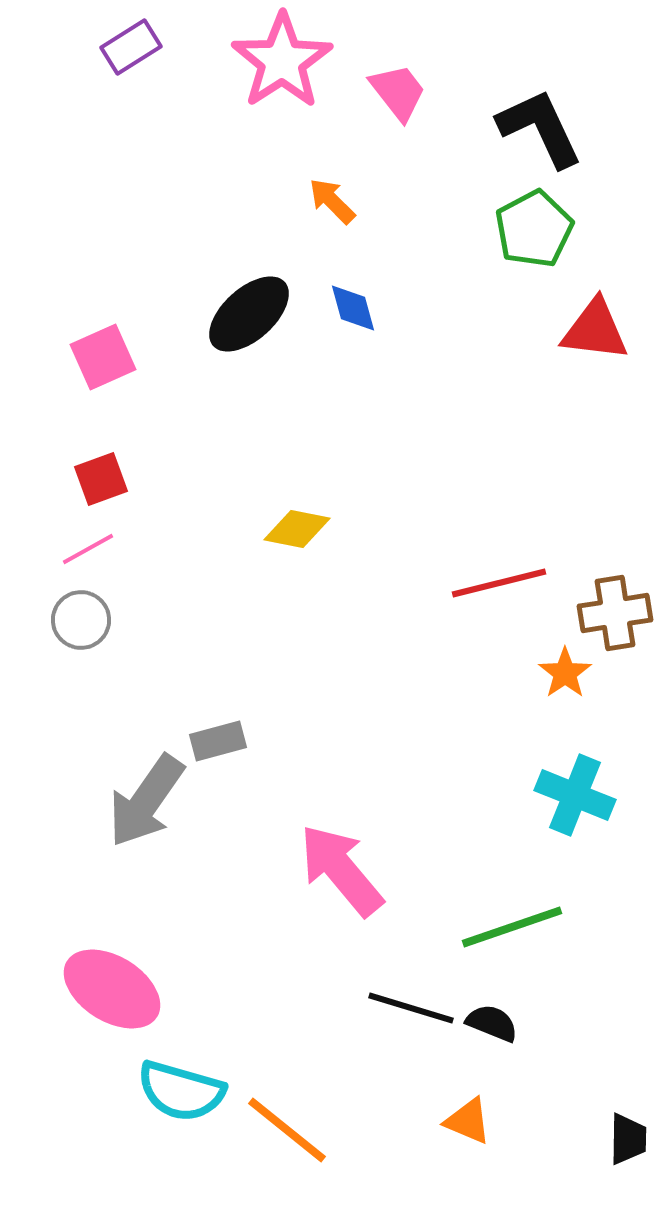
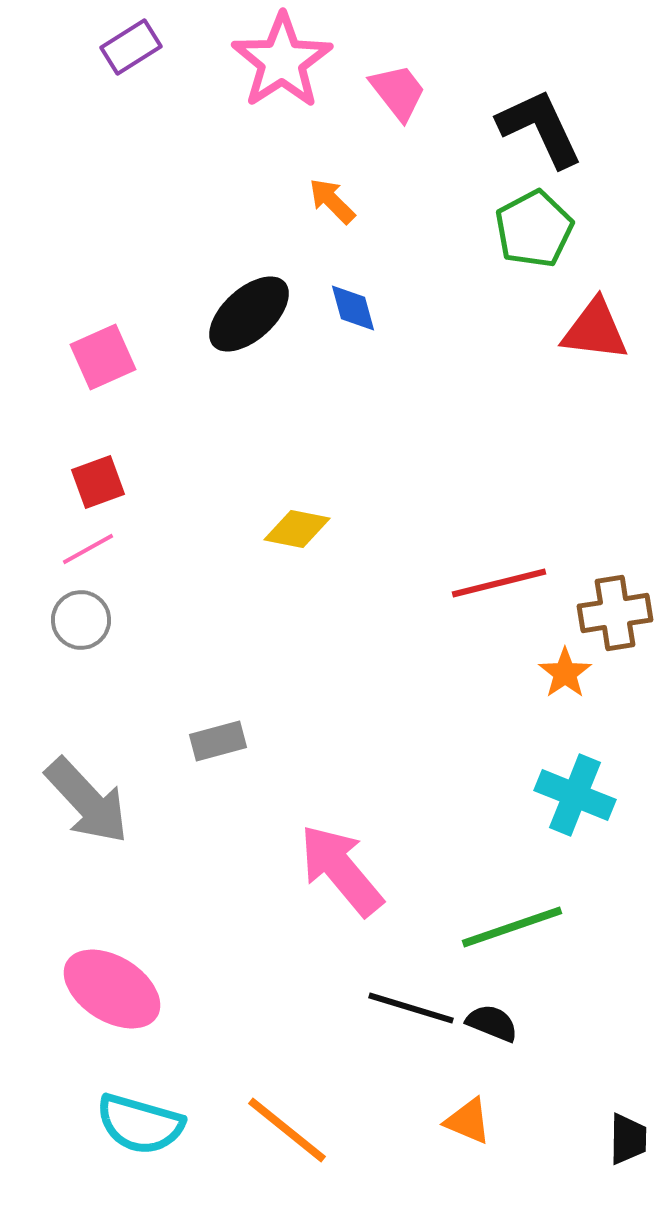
red square: moved 3 px left, 3 px down
gray arrow: moved 59 px left; rotated 78 degrees counterclockwise
cyan semicircle: moved 41 px left, 33 px down
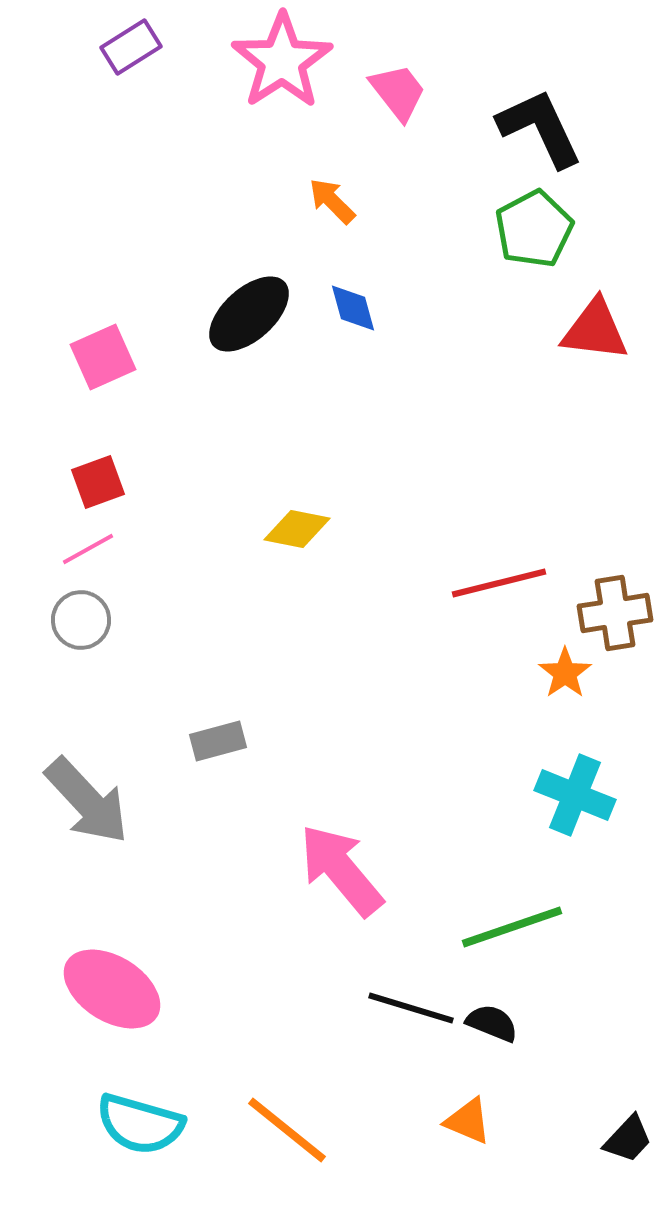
black trapezoid: rotated 42 degrees clockwise
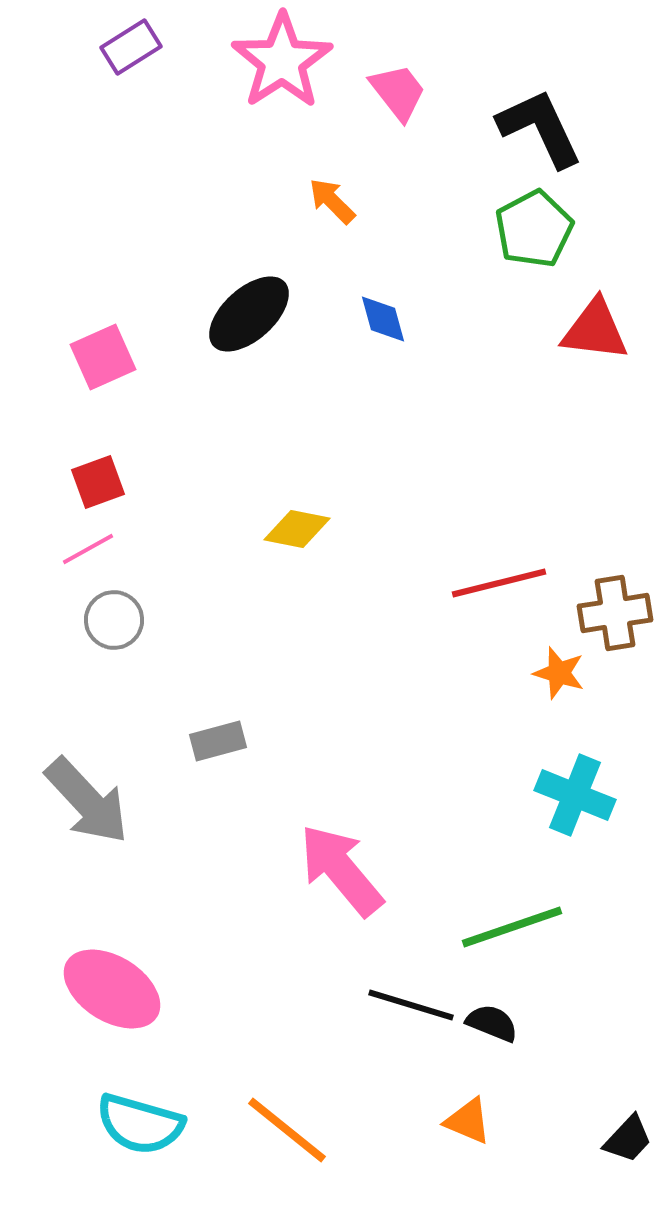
blue diamond: moved 30 px right, 11 px down
gray circle: moved 33 px right
orange star: moved 6 px left; rotated 20 degrees counterclockwise
black line: moved 3 px up
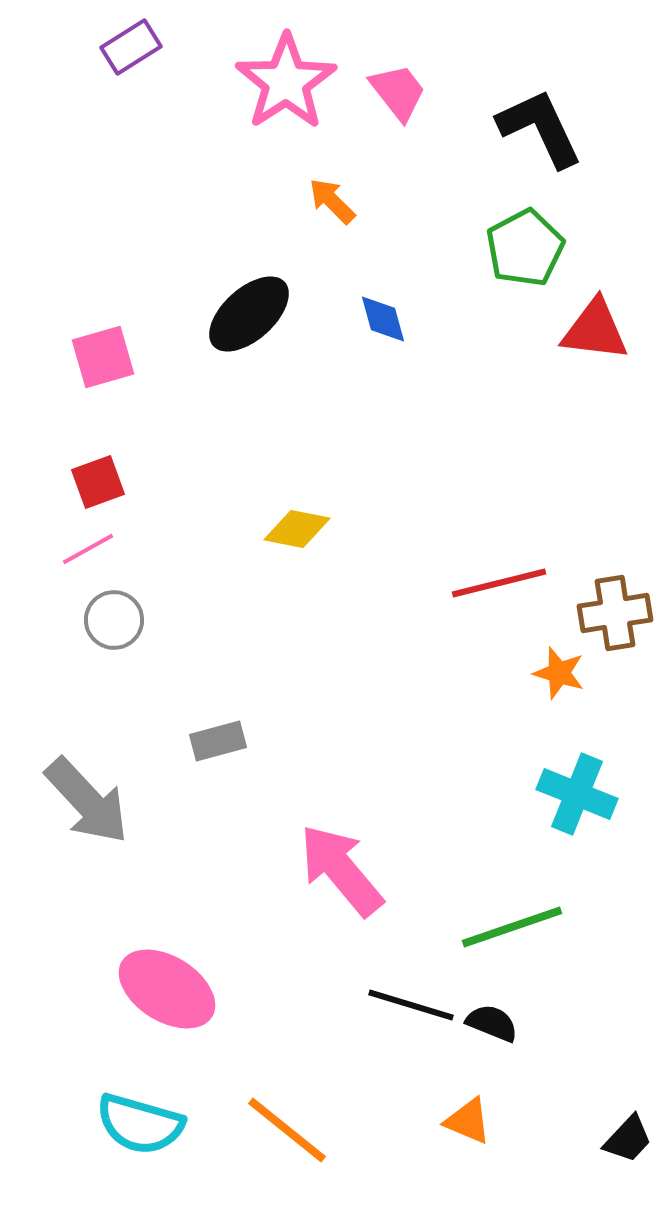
pink star: moved 4 px right, 21 px down
green pentagon: moved 9 px left, 19 px down
pink square: rotated 8 degrees clockwise
cyan cross: moved 2 px right, 1 px up
pink ellipse: moved 55 px right
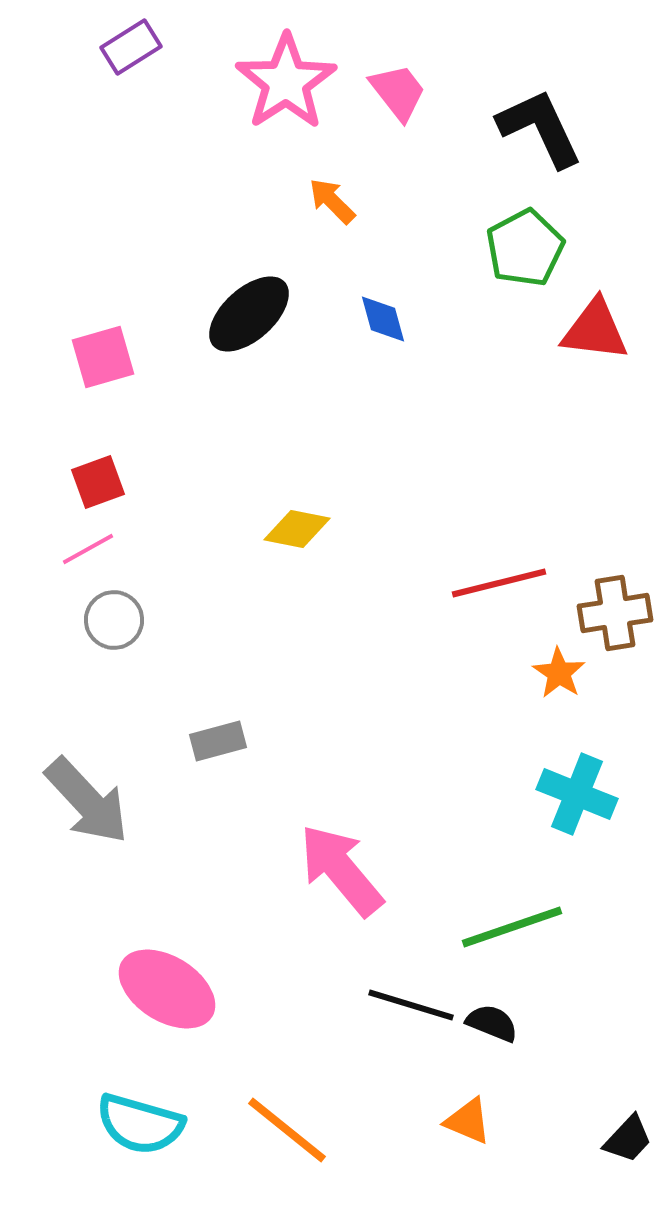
orange star: rotated 16 degrees clockwise
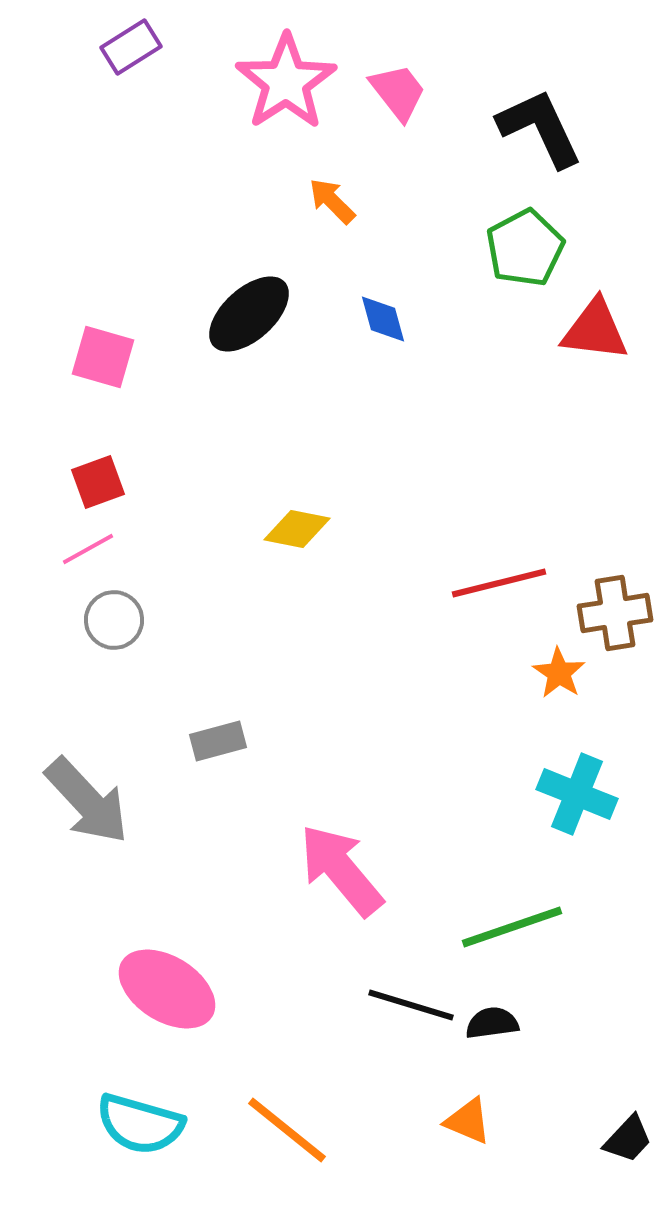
pink square: rotated 32 degrees clockwise
black semicircle: rotated 30 degrees counterclockwise
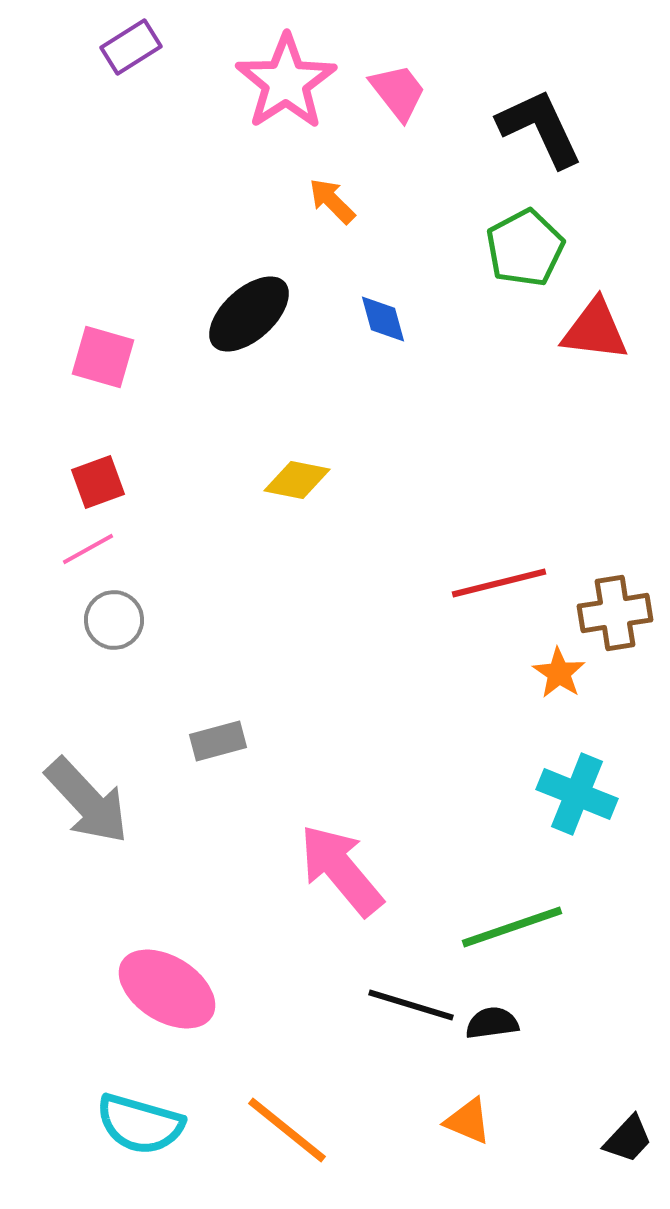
yellow diamond: moved 49 px up
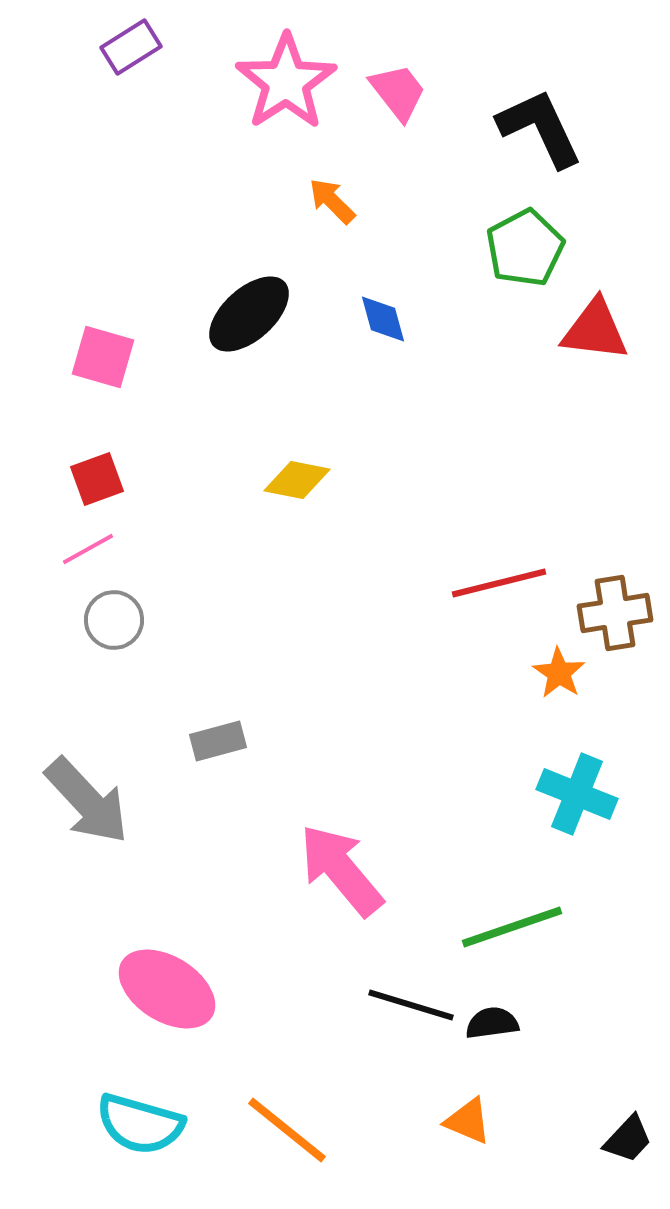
red square: moved 1 px left, 3 px up
